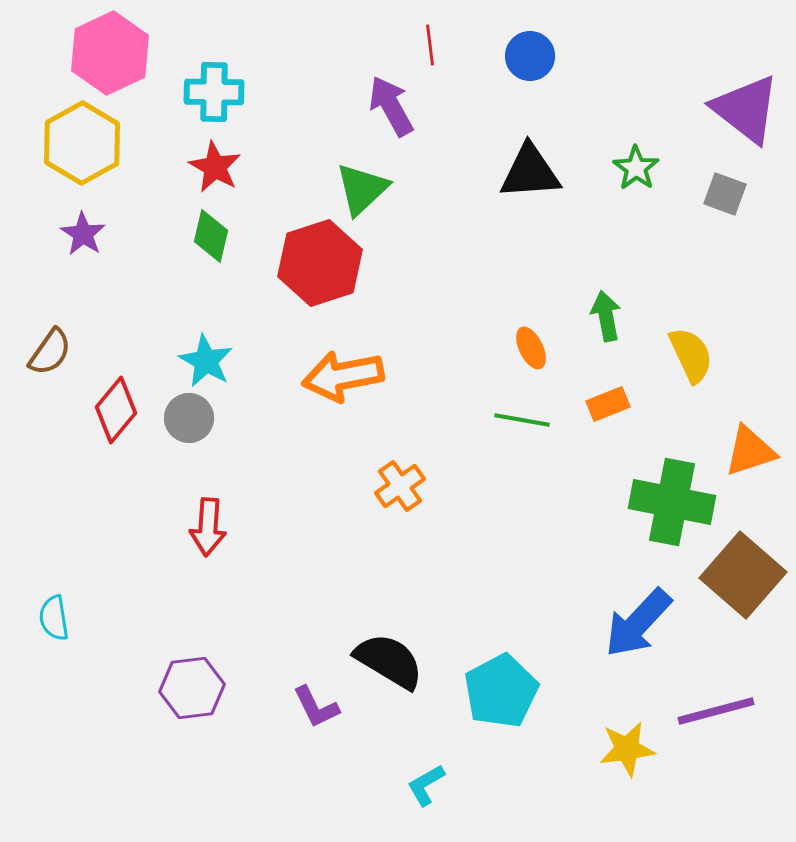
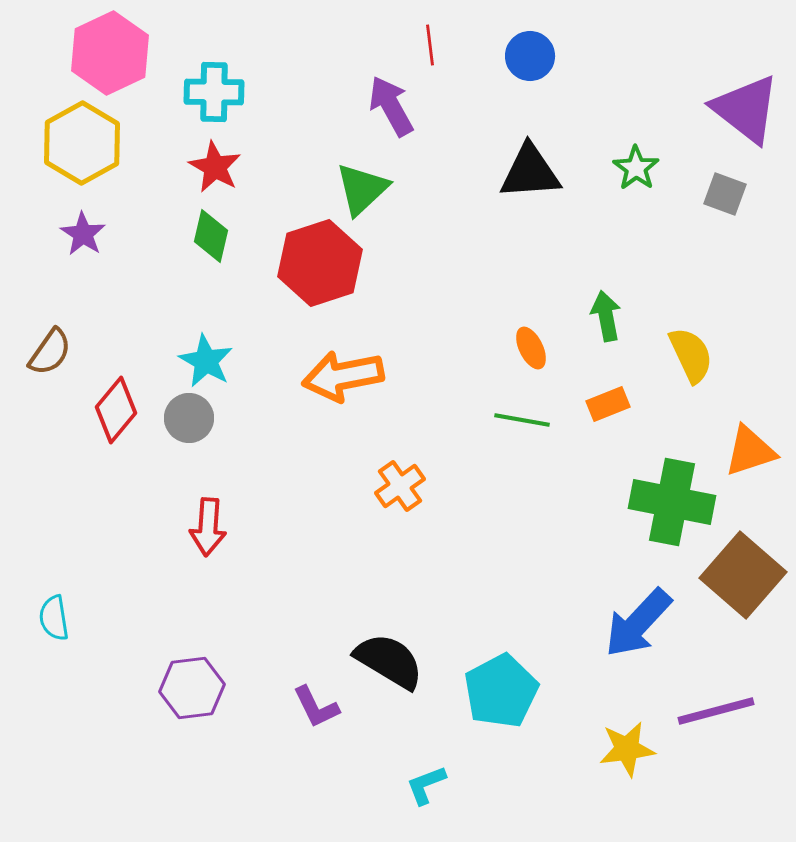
cyan L-shape: rotated 9 degrees clockwise
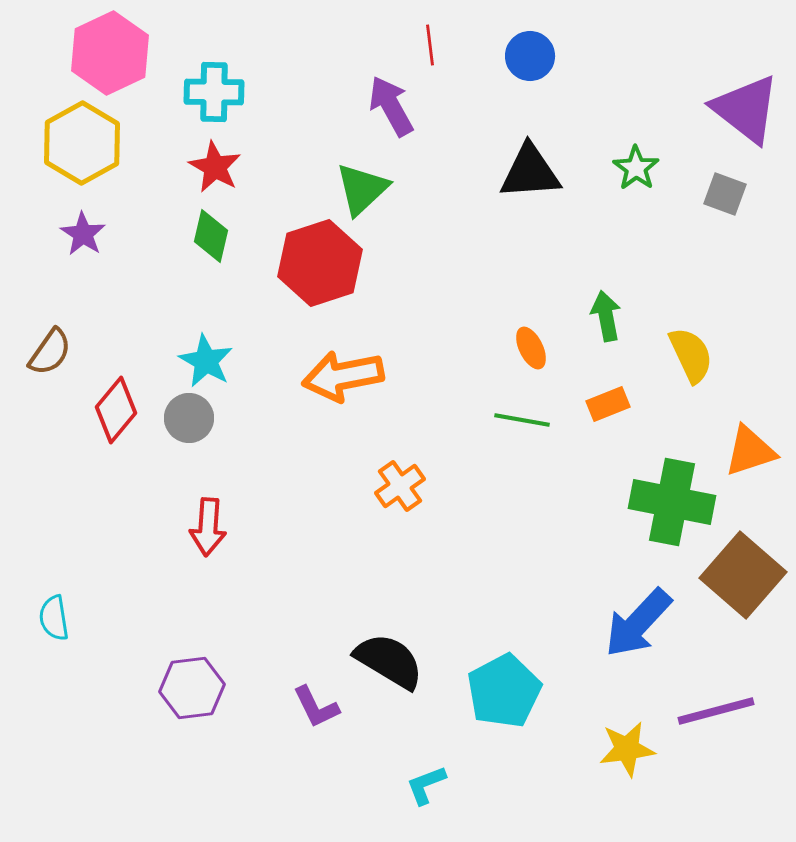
cyan pentagon: moved 3 px right
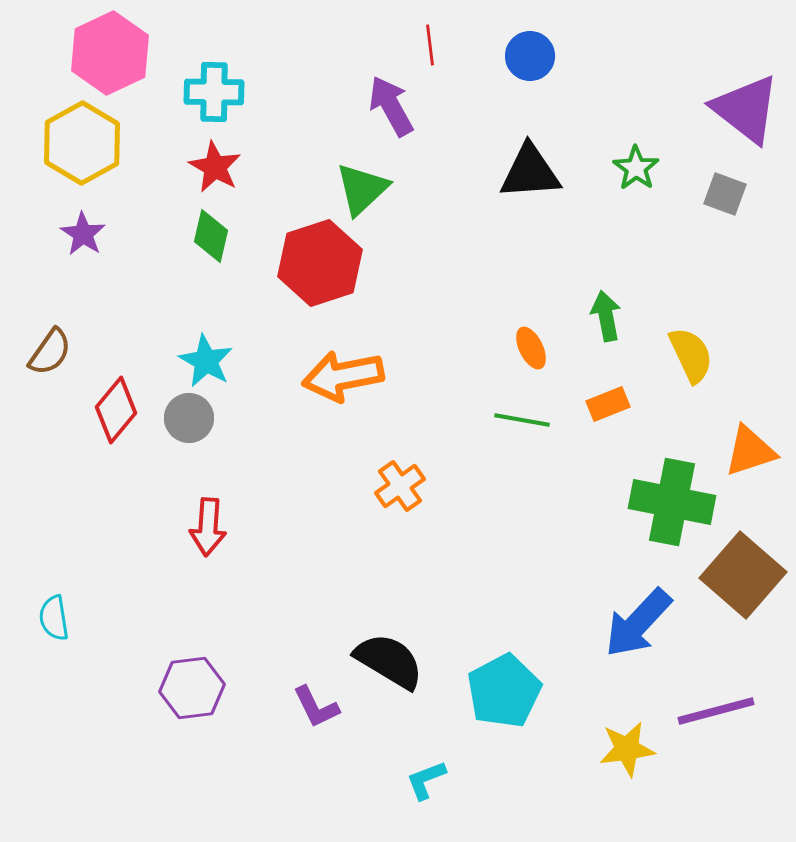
cyan L-shape: moved 5 px up
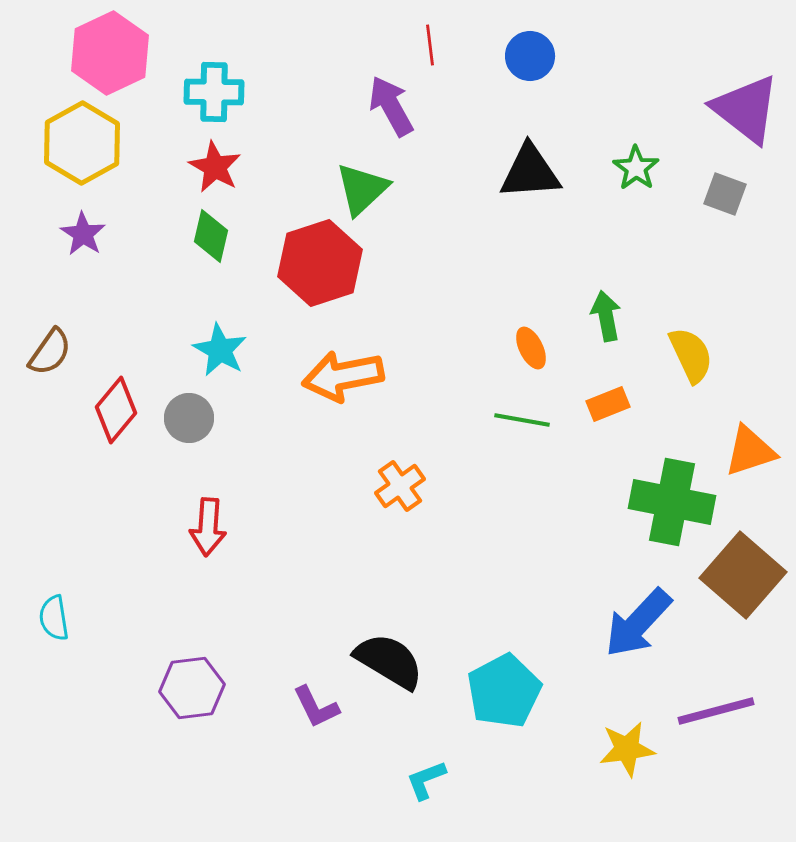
cyan star: moved 14 px right, 11 px up
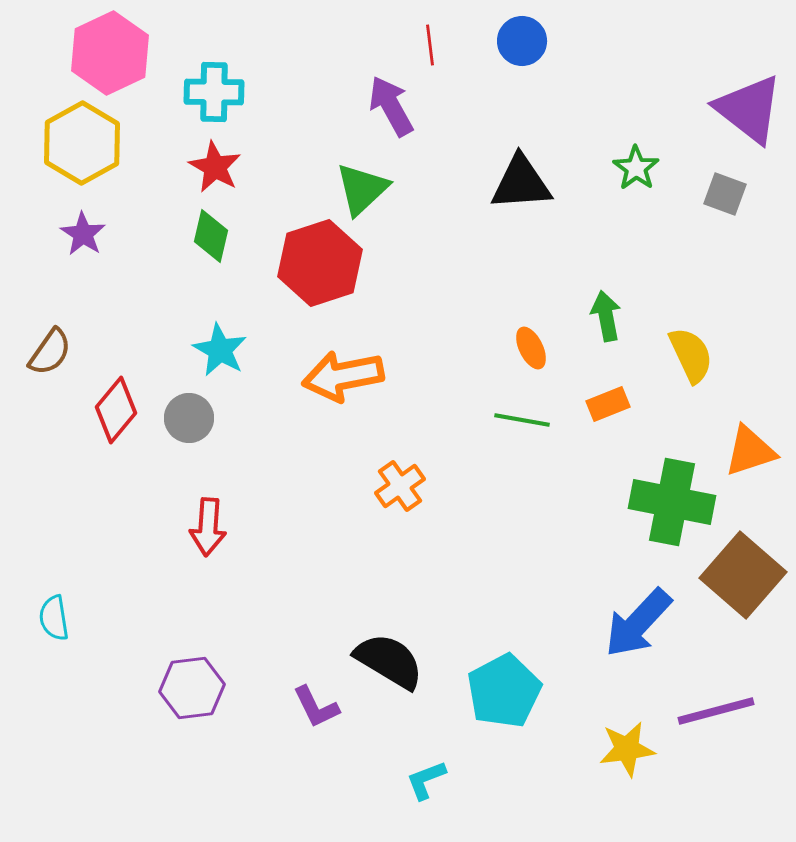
blue circle: moved 8 px left, 15 px up
purple triangle: moved 3 px right
black triangle: moved 9 px left, 11 px down
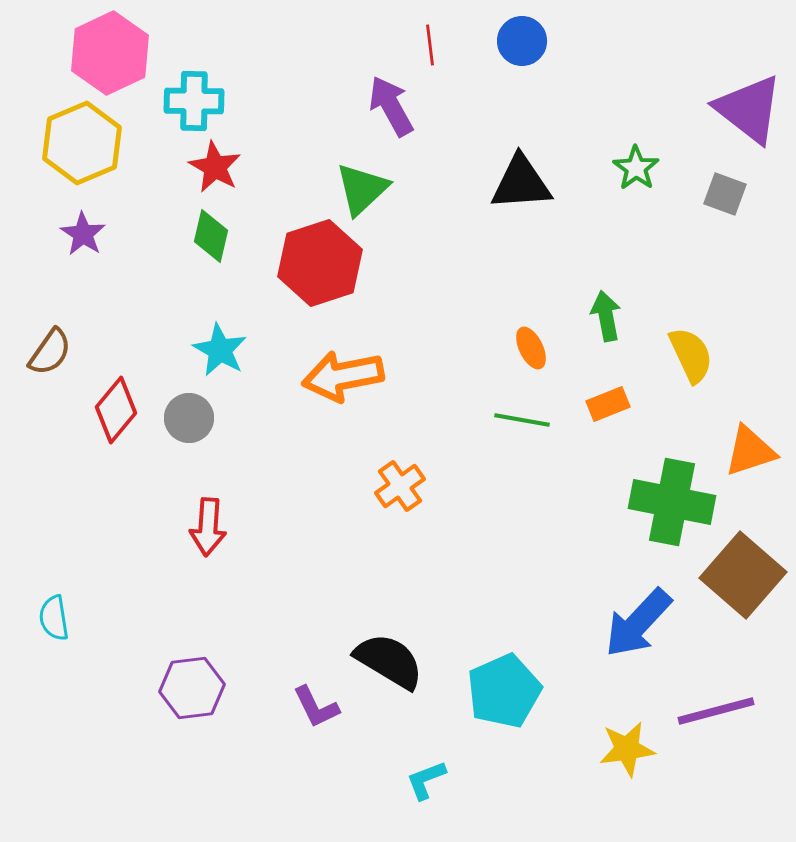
cyan cross: moved 20 px left, 9 px down
yellow hexagon: rotated 6 degrees clockwise
cyan pentagon: rotated 4 degrees clockwise
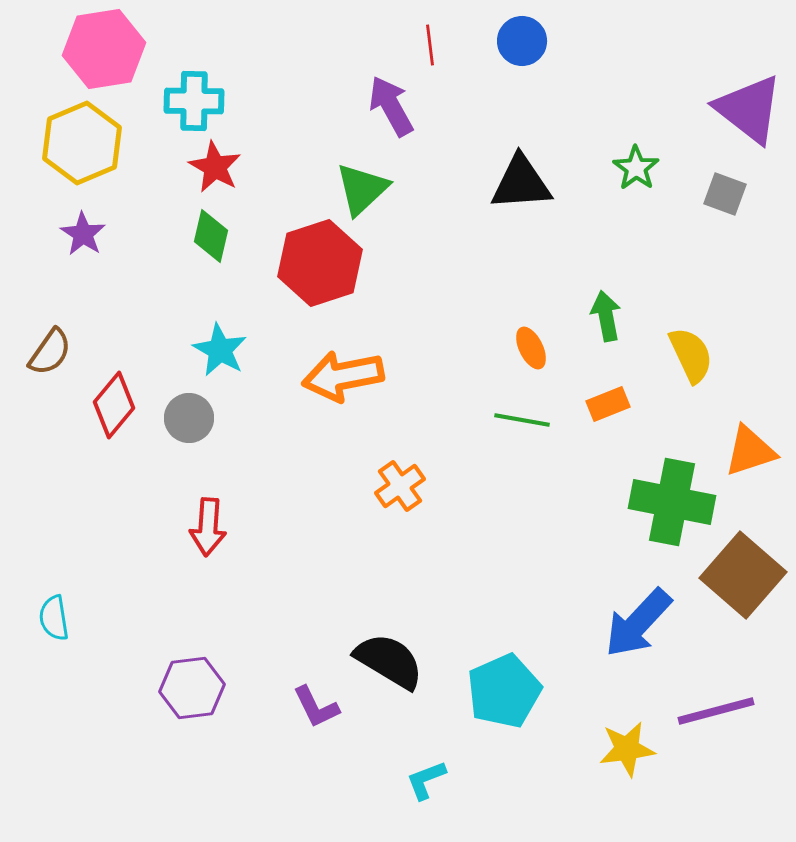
pink hexagon: moved 6 px left, 4 px up; rotated 16 degrees clockwise
red diamond: moved 2 px left, 5 px up
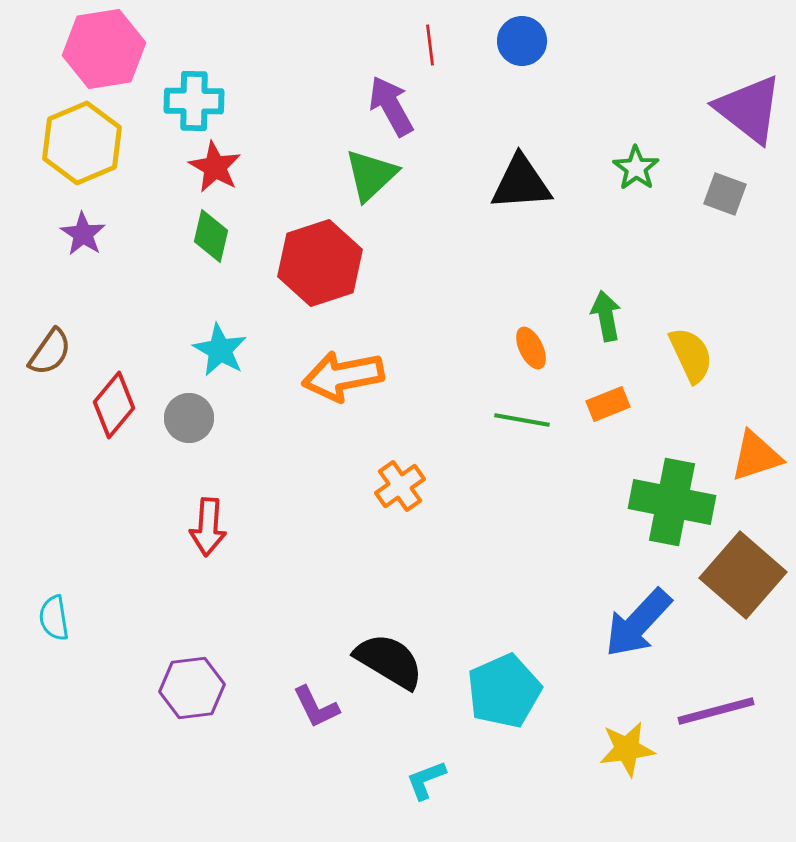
green triangle: moved 9 px right, 14 px up
orange triangle: moved 6 px right, 5 px down
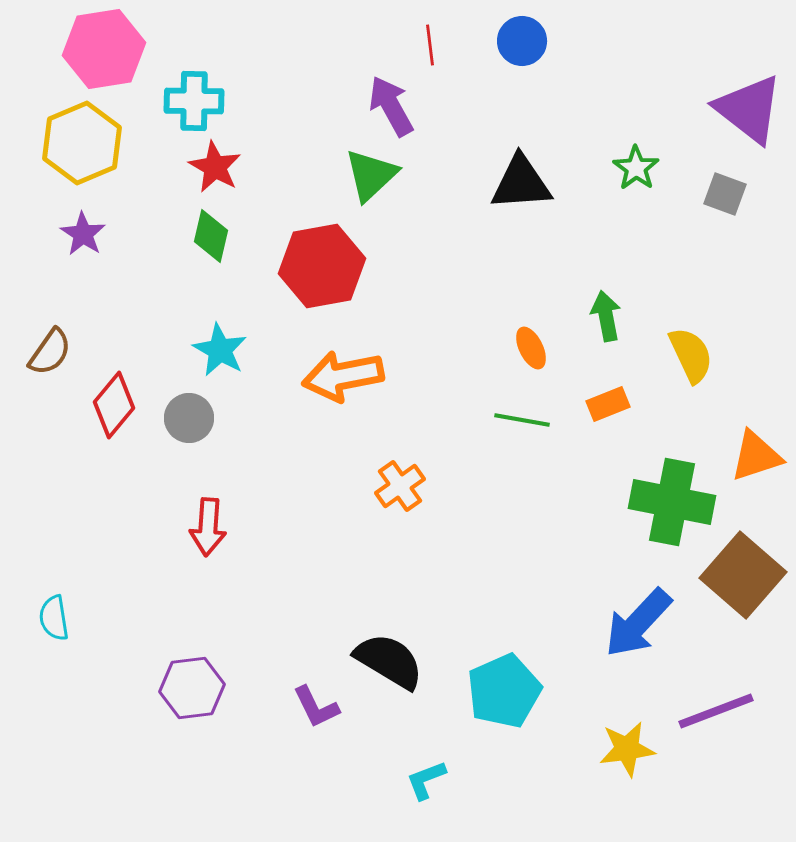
red hexagon: moved 2 px right, 3 px down; rotated 8 degrees clockwise
purple line: rotated 6 degrees counterclockwise
